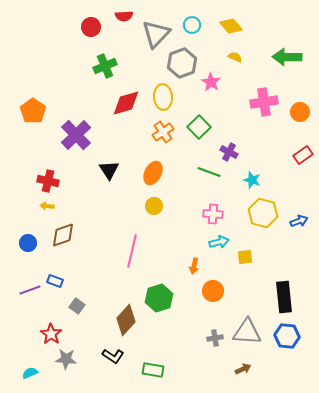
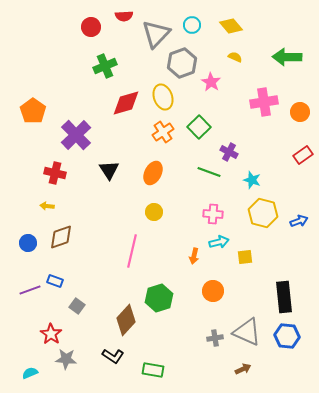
yellow ellipse at (163, 97): rotated 15 degrees counterclockwise
red cross at (48, 181): moved 7 px right, 8 px up
yellow circle at (154, 206): moved 6 px down
brown diamond at (63, 235): moved 2 px left, 2 px down
orange arrow at (194, 266): moved 10 px up
gray triangle at (247, 332): rotated 20 degrees clockwise
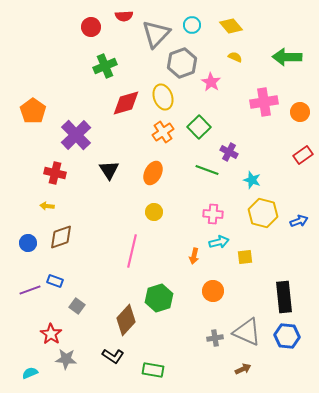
green line at (209, 172): moved 2 px left, 2 px up
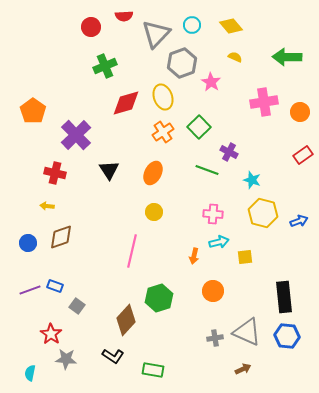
blue rectangle at (55, 281): moved 5 px down
cyan semicircle at (30, 373): rotated 56 degrees counterclockwise
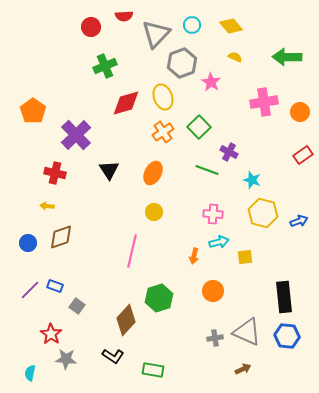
purple line at (30, 290): rotated 25 degrees counterclockwise
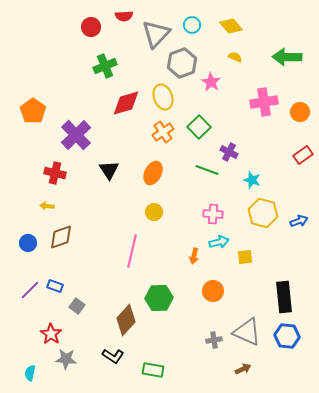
green hexagon at (159, 298): rotated 16 degrees clockwise
gray cross at (215, 338): moved 1 px left, 2 px down
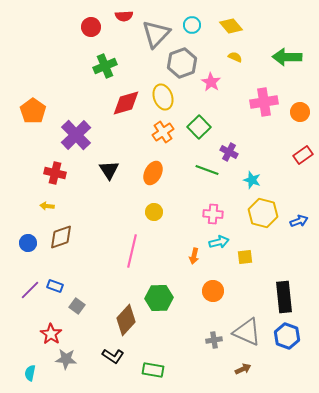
blue hexagon at (287, 336): rotated 15 degrees clockwise
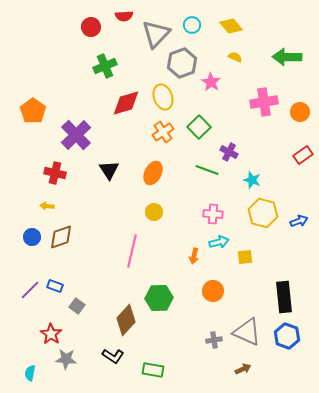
blue circle at (28, 243): moved 4 px right, 6 px up
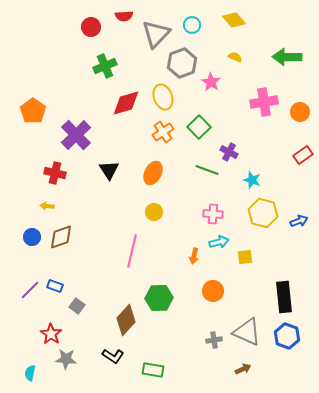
yellow diamond at (231, 26): moved 3 px right, 6 px up
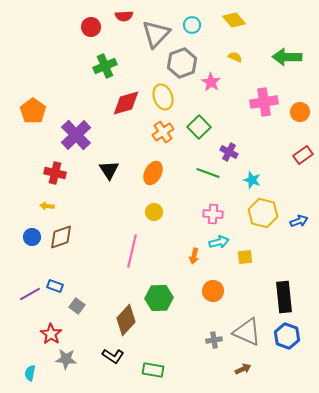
green line at (207, 170): moved 1 px right, 3 px down
purple line at (30, 290): moved 4 px down; rotated 15 degrees clockwise
